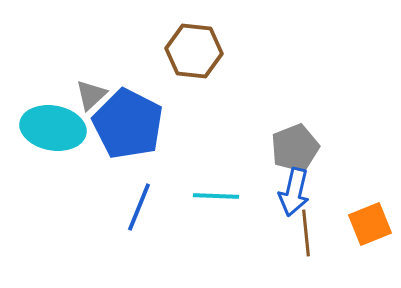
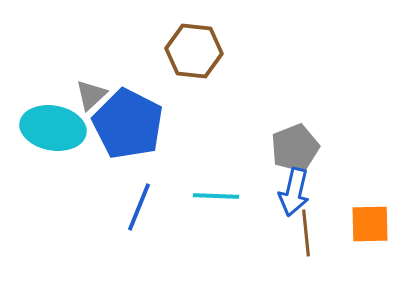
orange square: rotated 21 degrees clockwise
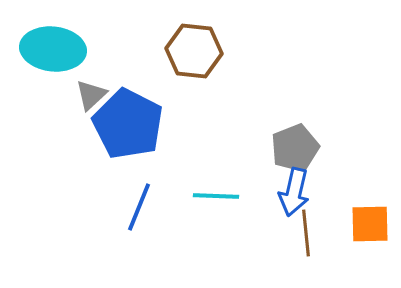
cyan ellipse: moved 79 px up; rotated 4 degrees counterclockwise
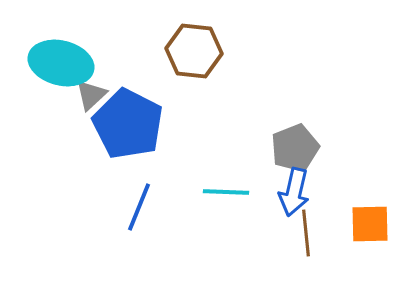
cyan ellipse: moved 8 px right, 14 px down; rotated 8 degrees clockwise
cyan line: moved 10 px right, 4 px up
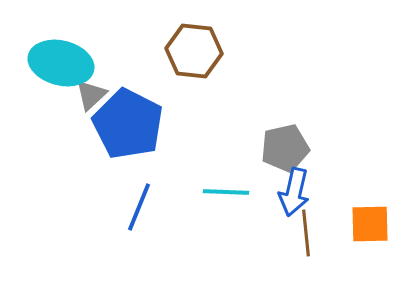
gray pentagon: moved 10 px left; rotated 9 degrees clockwise
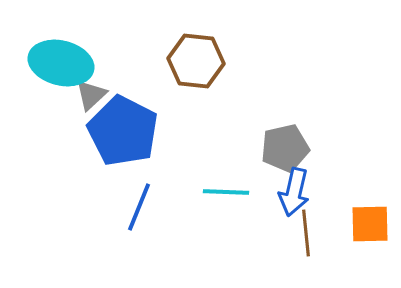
brown hexagon: moved 2 px right, 10 px down
blue pentagon: moved 5 px left, 7 px down
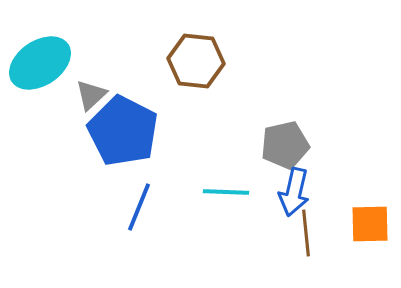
cyan ellipse: moved 21 px left; rotated 48 degrees counterclockwise
gray pentagon: moved 3 px up
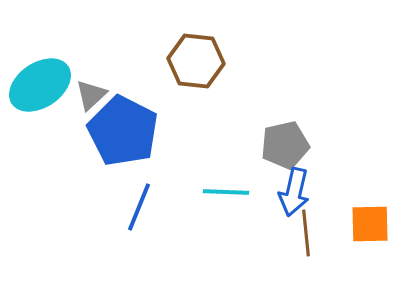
cyan ellipse: moved 22 px down
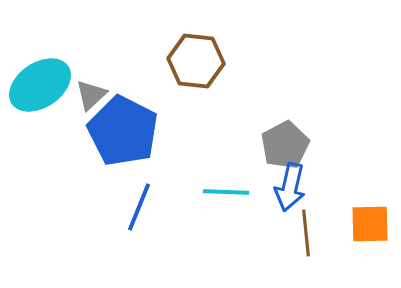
gray pentagon: rotated 15 degrees counterclockwise
blue arrow: moved 4 px left, 5 px up
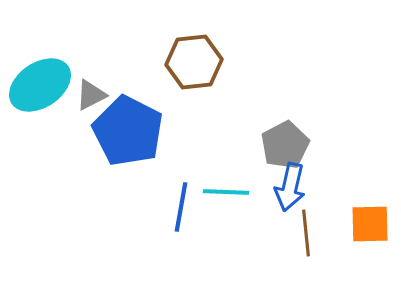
brown hexagon: moved 2 px left, 1 px down; rotated 12 degrees counterclockwise
gray triangle: rotated 16 degrees clockwise
blue pentagon: moved 5 px right
blue line: moved 42 px right; rotated 12 degrees counterclockwise
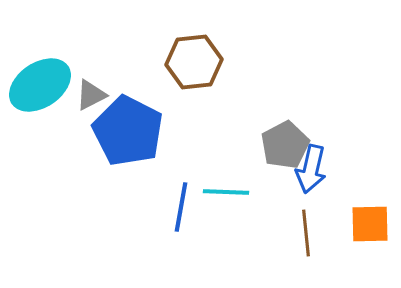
blue arrow: moved 21 px right, 18 px up
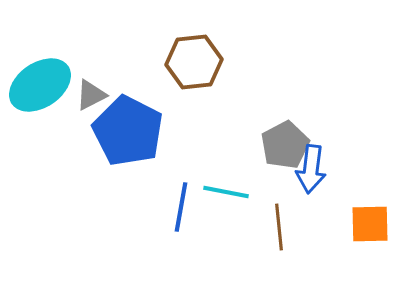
blue arrow: rotated 6 degrees counterclockwise
cyan line: rotated 9 degrees clockwise
brown line: moved 27 px left, 6 px up
